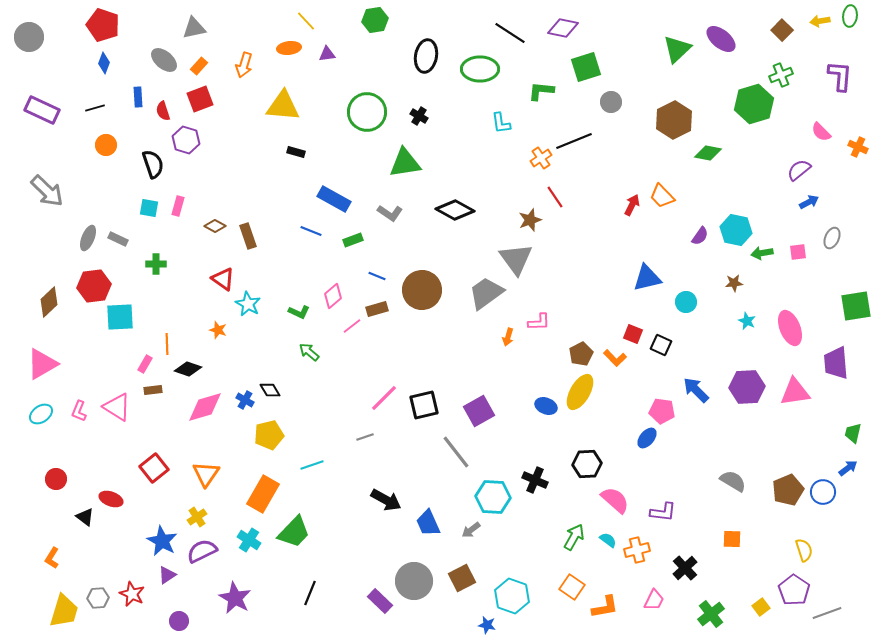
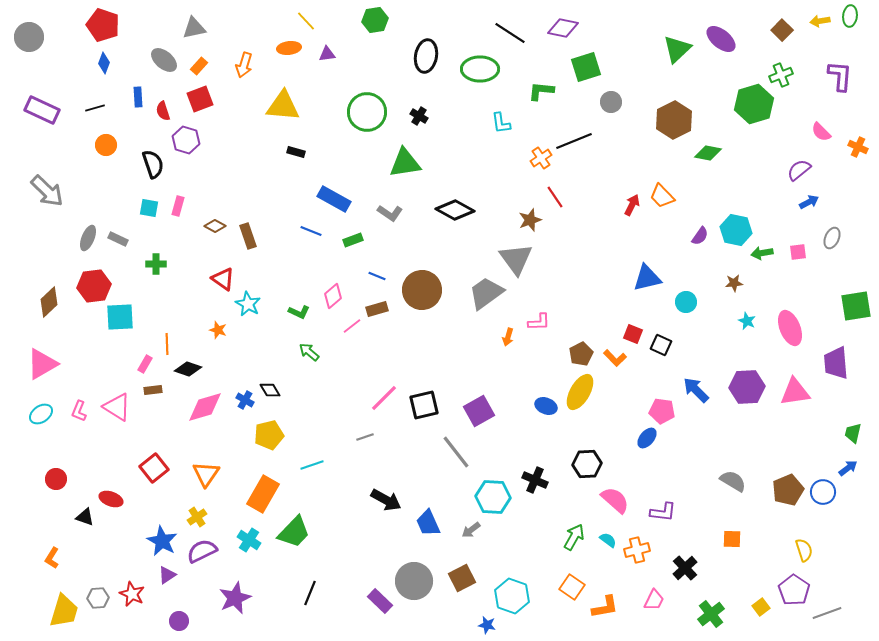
black triangle at (85, 517): rotated 18 degrees counterclockwise
purple star at (235, 598): rotated 20 degrees clockwise
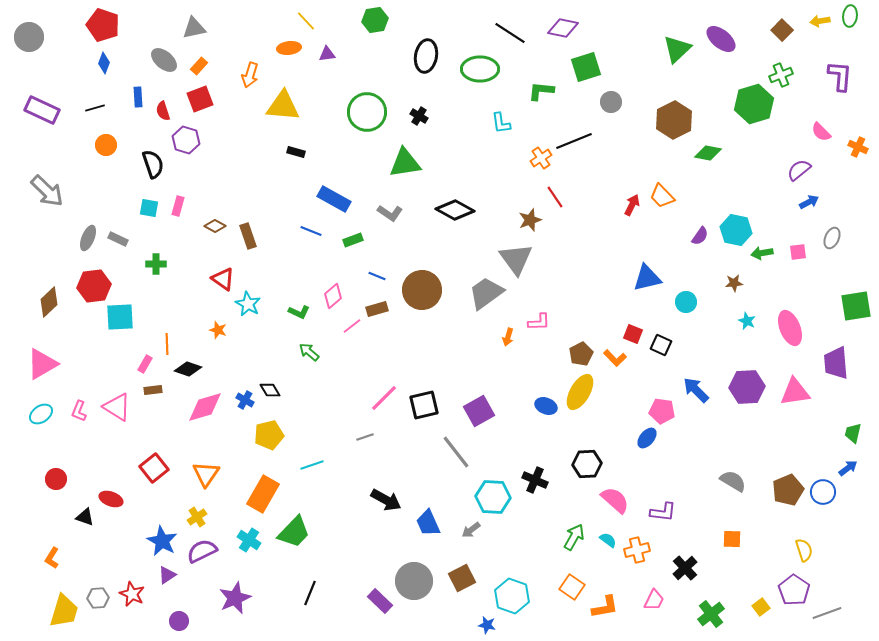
orange arrow at (244, 65): moved 6 px right, 10 px down
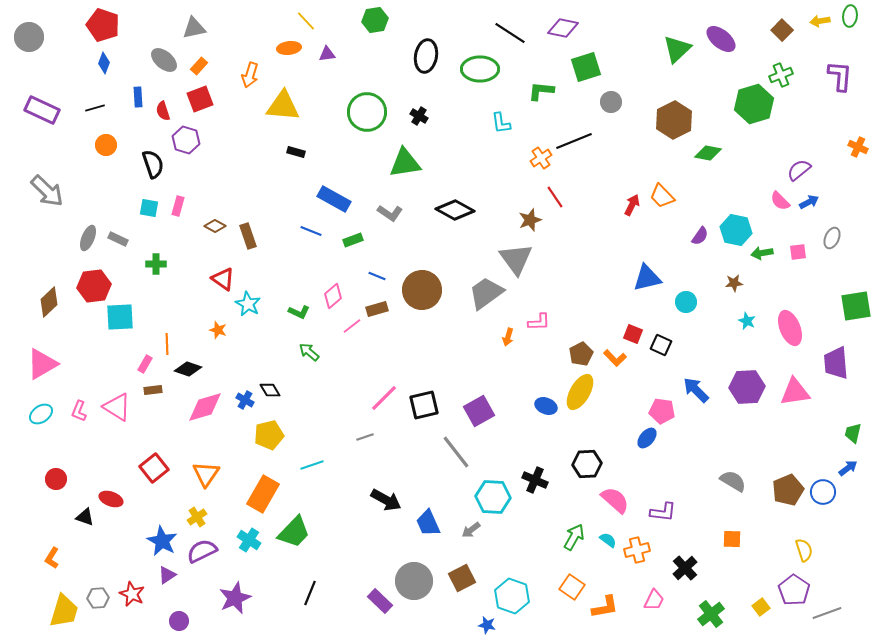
pink semicircle at (821, 132): moved 41 px left, 69 px down
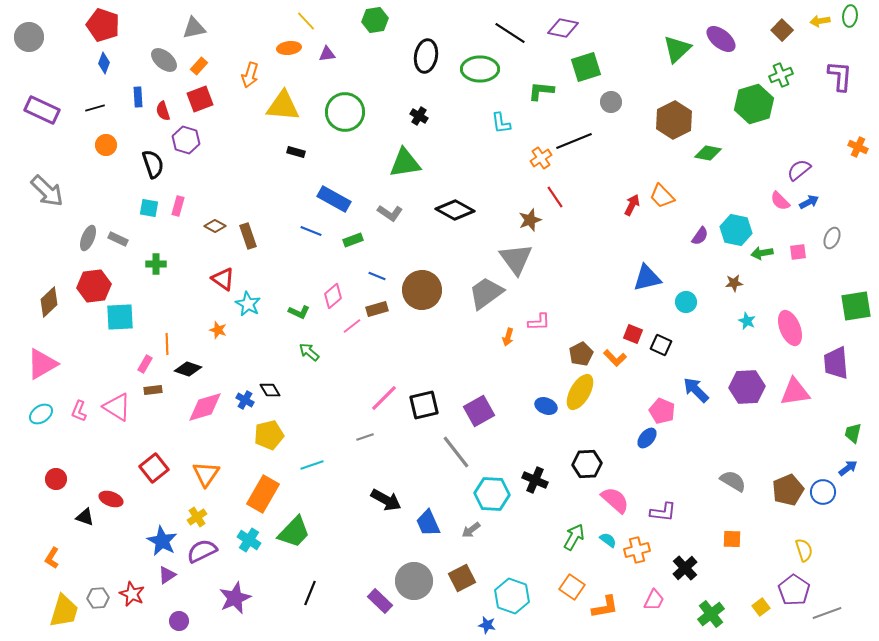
green circle at (367, 112): moved 22 px left
pink pentagon at (662, 411): rotated 15 degrees clockwise
cyan hexagon at (493, 497): moved 1 px left, 3 px up
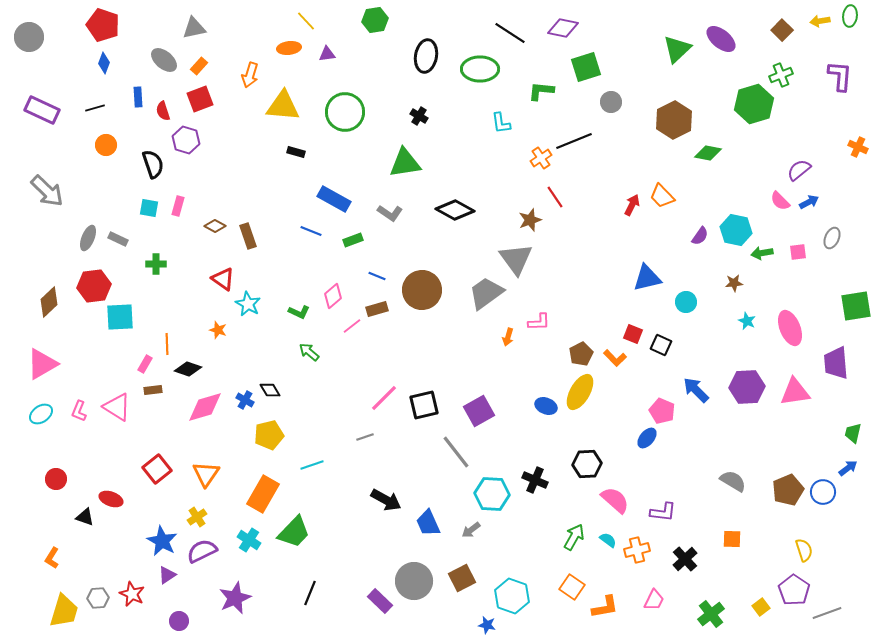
red square at (154, 468): moved 3 px right, 1 px down
black cross at (685, 568): moved 9 px up
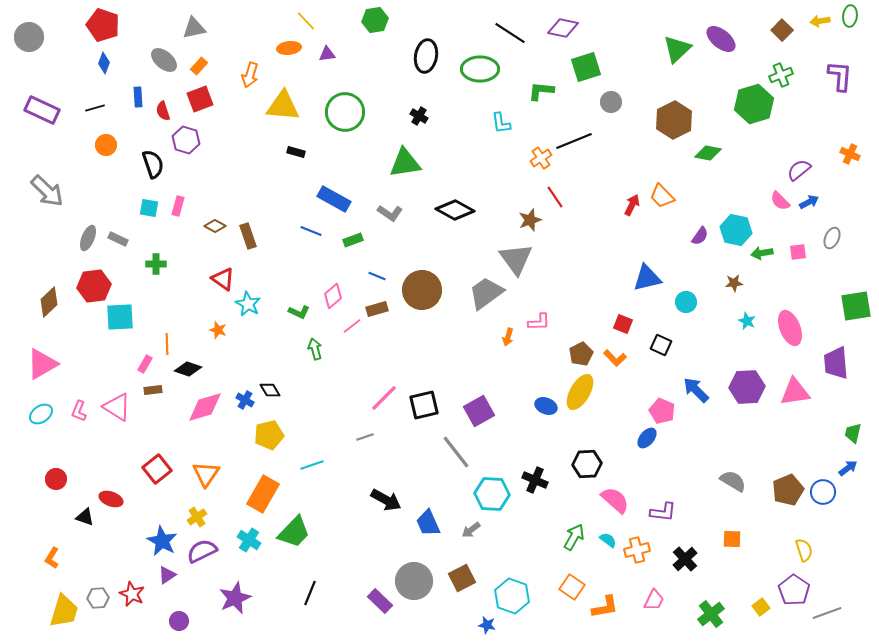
orange cross at (858, 147): moved 8 px left, 7 px down
red square at (633, 334): moved 10 px left, 10 px up
green arrow at (309, 352): moved 6 px right, 3 px up; rotated 35 degrees clockwise
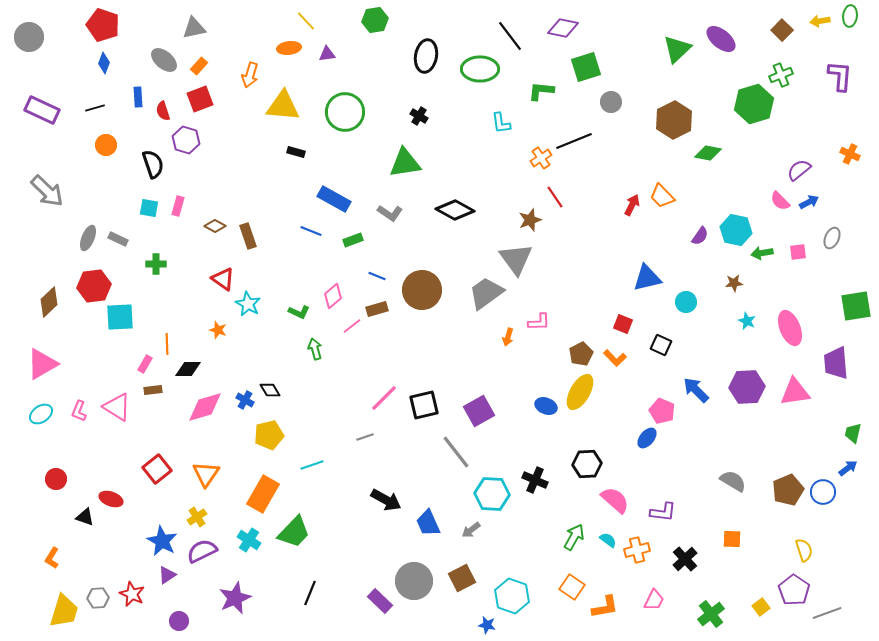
black line at (510, 33): moved 3 px down; rotated 20 degrees clockwise
black diamond at (188, 369): rotated 20 degrees counterclockwise
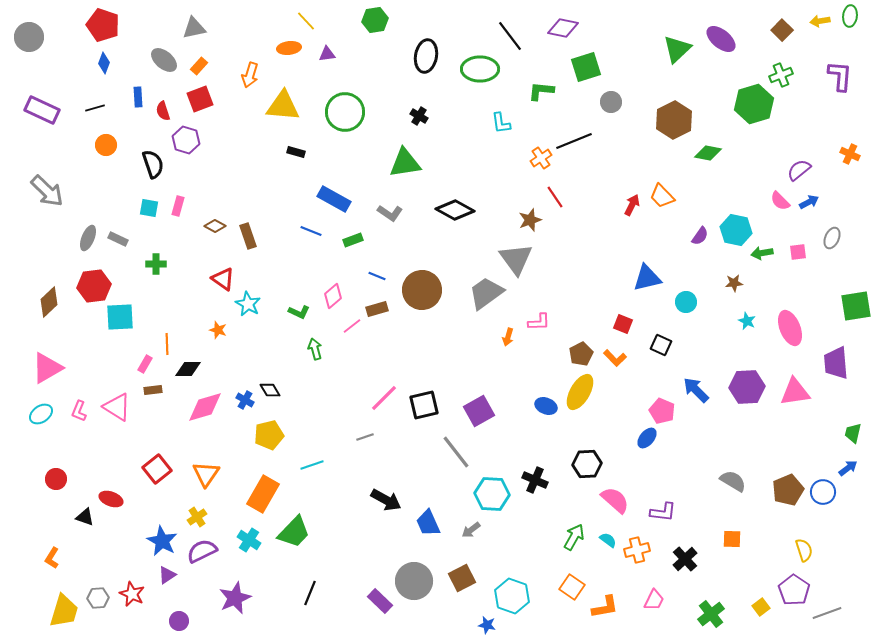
pink triangle at (42, 364): moved 5 px right, 4 px down
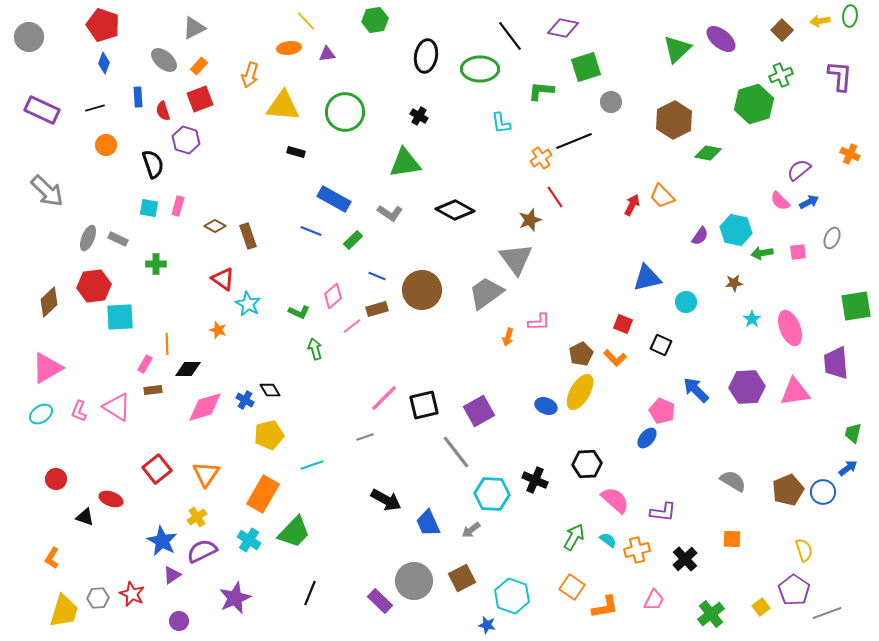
gray triangle at (194, 28): rotated 15 degrees counterclockwise
green rectangle at (353, 240): rotated 24 degrees counterclockwise
cyan star at (747, 321): moved 5 px right, 2 px up; rotated 12 degrees clockwise
purple triangle at (167, 575): moved 5 px right
